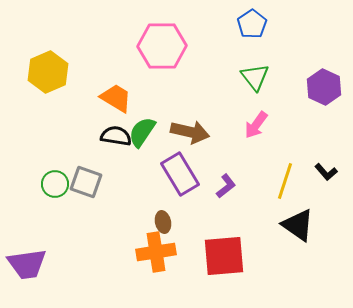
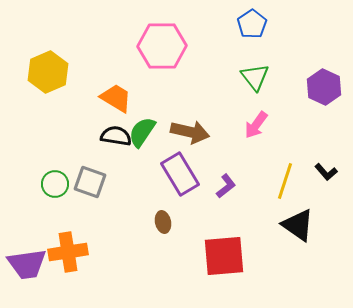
gray square: moved 4 px right
orange cross: moved 88 px left
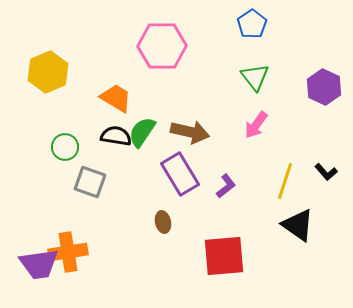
green circle: moved 10 px right, 37 px up
purple trapezoid: moved 12 px right
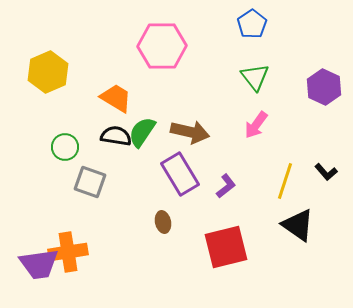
red square: moved 2 px right, 9 px up; rotated 9 degrees counterclockwise
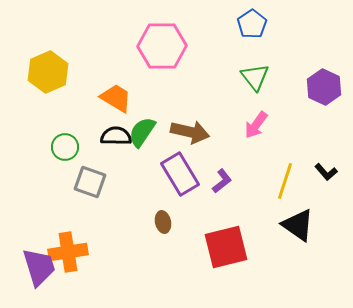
black semicircle: rotated 8 degrees counterclockwise
purple L-shape: moved 4 px left, 5 px up
purple trapezoid: moved 3 px down; rotated 99 degrees counterclockwise
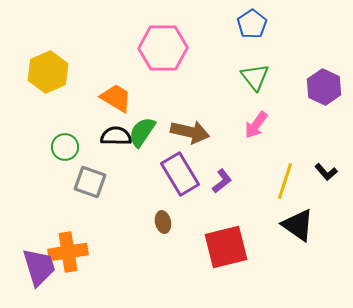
pink hexagon: moved 1 px right, 2 px down
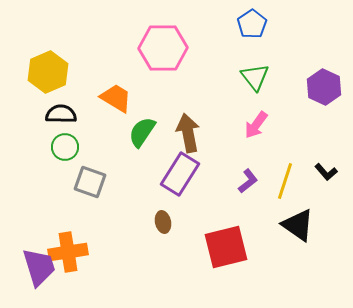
brown arrow: moved 2 px left, 1 px down; rotated 114 degrees counterclockwise
black semicircle: moved 55 px left, 22 px up
purple rectangle: rotated 63 degrees clockwise
purple L-shape: moved 26 px right
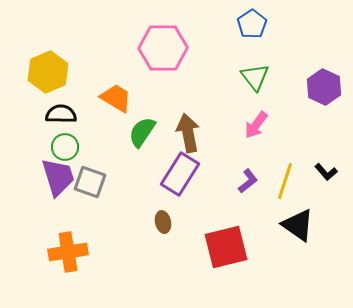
purple trapezoid: moved 19 px right, 90 px up
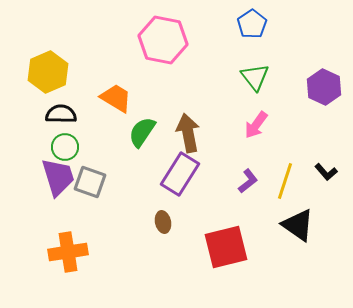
pink hexagon: moved 8 px up; rotated 12 degrees clockwise
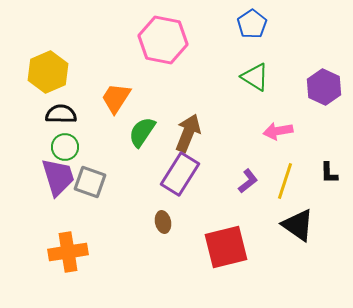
green triangle: rotated 20 degrees counterclockwise
orange trapezoid: rotated 88 degrees counterclockwise
pink arrow: moved 22 px right, 6 px down; rotated 44 degrees clockwise
brown arrow: rotated 33 degrees clockwise
black L-shape: moved 3 px right, 1 px down; rotated 40 degrees clockwise
